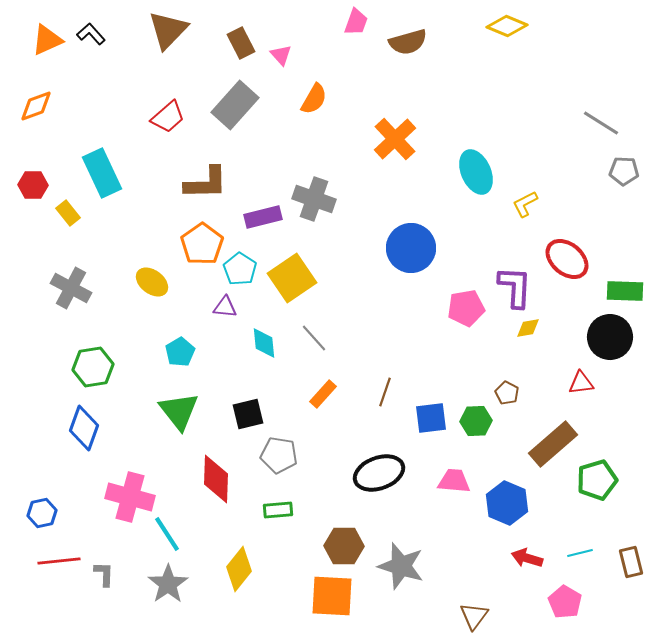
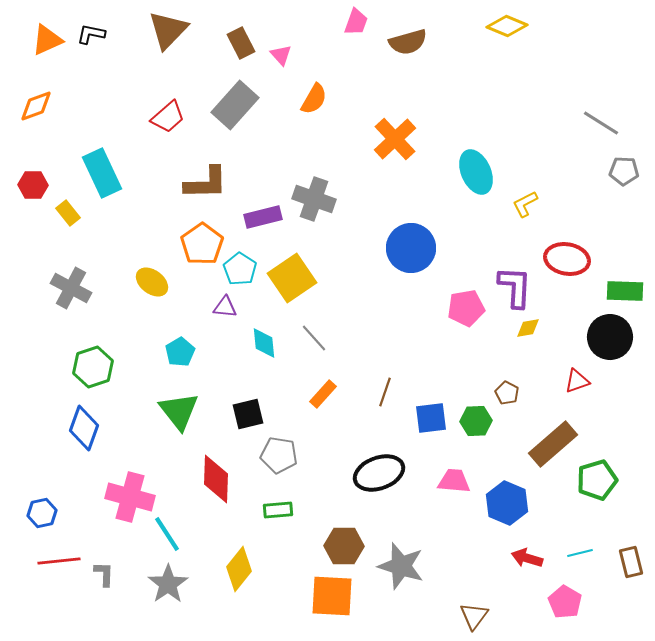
black L-shape at (91, 34): rotated 36 degrees counterclockwise
red ellipse at (567, 259): rotated 30 degrees counterclockwise
green hexagon at (93, 367): rotated 9 degrees counterclockwise
red triangle at (581, 383): moved 4 px left, 2 px up; rotated 12 degrees counterclockwise
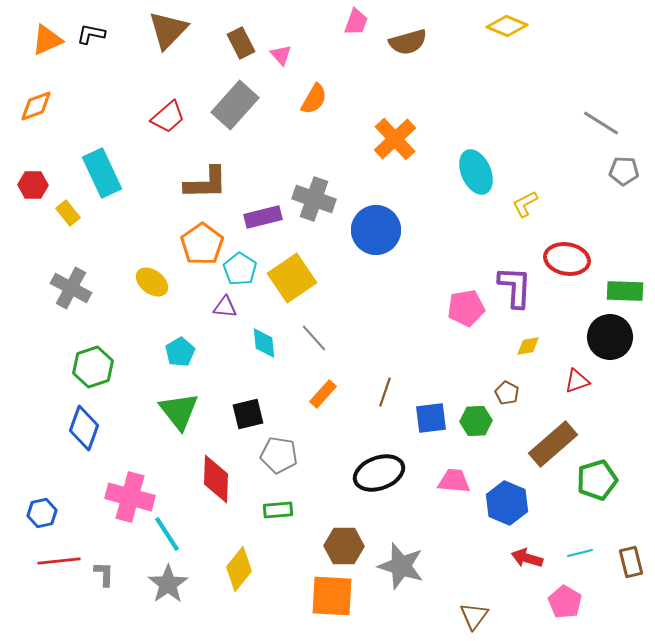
blue circle at (411, 248): moved 35 px left, 18 px up
yellow diamond at (528, 328): moved 18 px down
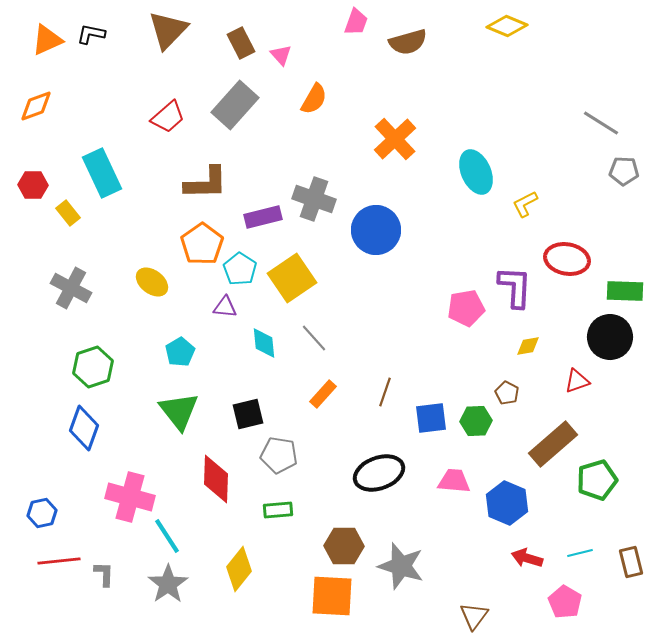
cyan line at (167, 534): moved 2 px down
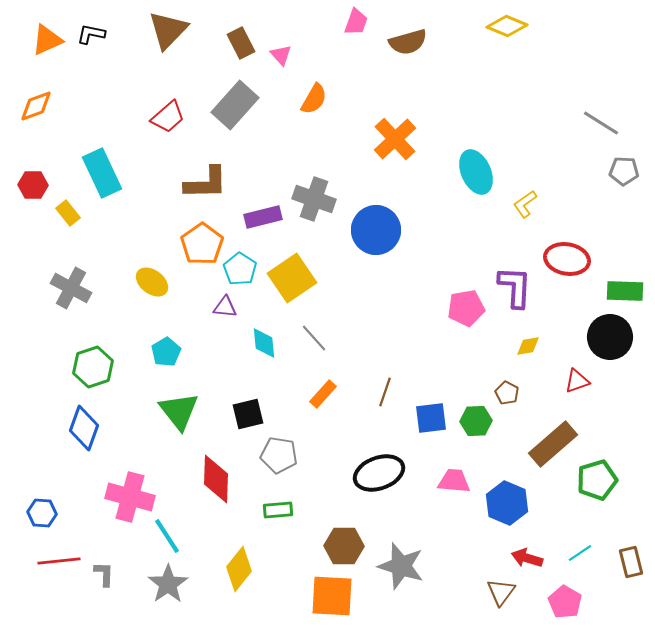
yellow L-shape at (525, 204): rotated 8 degrees counterclockwise
cyan pentagon at (180, 352): moved 14 px left
blue hexagon at (42, 513): rotated 16 degrees clockwise
cyan line at (580, 553): rotated 20 degrees counterclockwise
brown triangle at (474, 616): moved 27 px right, 24 px up
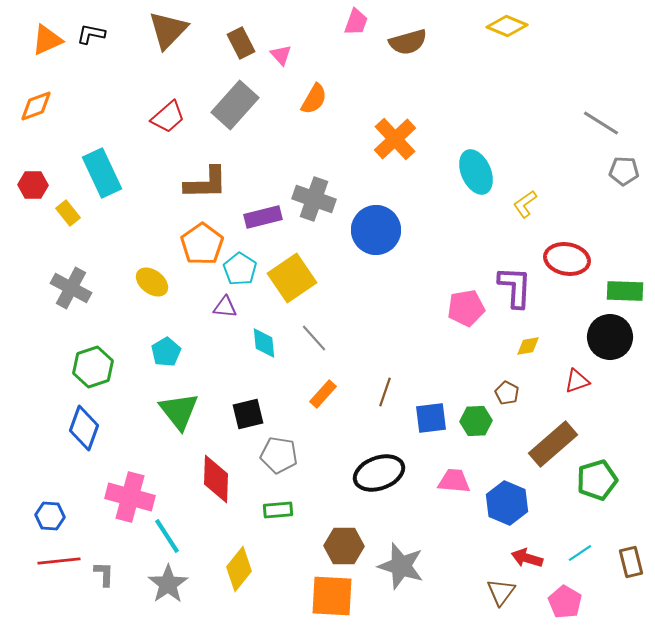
blue hexagon at (42, 513): moved 8 px right, 3 px down
